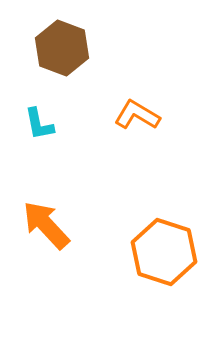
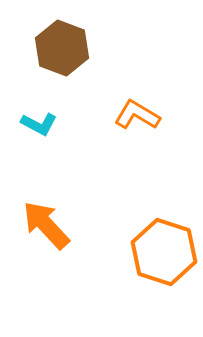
cyan L-shape: rotated 51 degrees counterclockwise
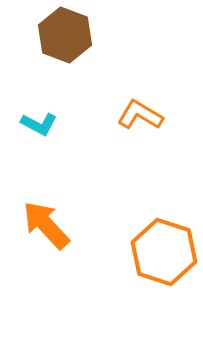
brown hexagon: moved 3 px right, 13 px up
orange L-shape: moved 3 px right
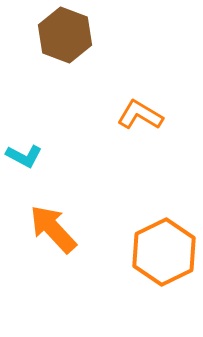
cyan L-shape: moved 15 px left, 32 px down
orange arrow: moved 7 px right, 4 px down
orange hexagon: rotated 16 degrees clockwise
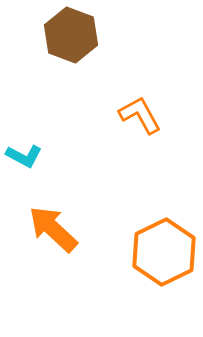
brown hexagon: moved 6 px right
orange L-shape: rotated 30 degrees clockwise
orange arrow: rotated 4 degrees counterclockwise
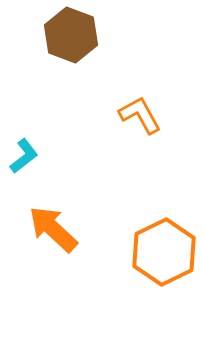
cyan L-shape: rotated 66 degrees counterclockwise
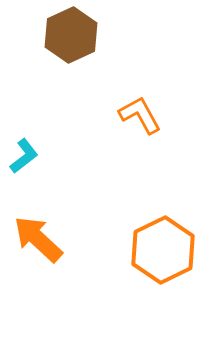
brown hexagon: rotated 14 degrees clockwise
orange arrow: moved 15 px left, 10 px down
orange hexagon: moved 1 px left, 2 px up
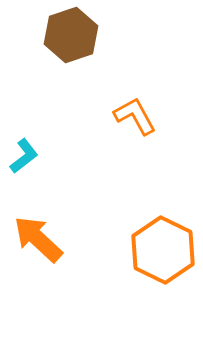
brown hexagon: rotated 6 degrees clockwise
orange L-shape: moved 5 px left, 1 px down
orange hexagon: rotated 8 degrees counterclockwise
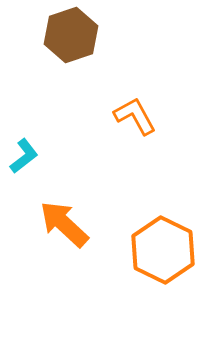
orange arrow: moved 26 px right, 15 px up
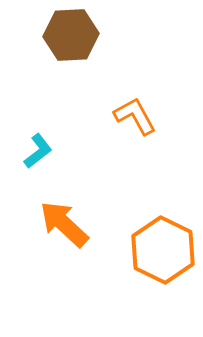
brown hexagon: rotated 16 degrees clockwise
cyan L-shape: moved 14 px right, 5 px up
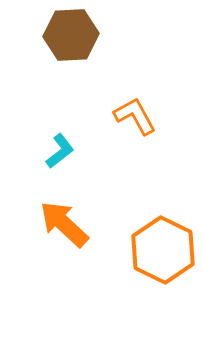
cyan L-shape: moved 22 px right
